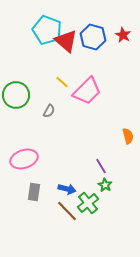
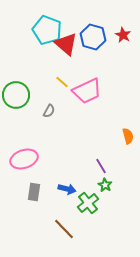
red triangle: moved 3 px down
pink trapezoid: rotated 20 degrees clockwise
brown line: moved 3 px left, 18 px down
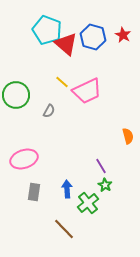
blue arrow: rotated 108 degrees counterclockwise
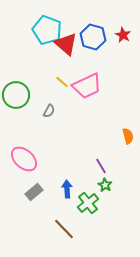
pink trapezoid: moved 5 px up
pink ellipse: rotated 60 degrees clockwise
gray rectangle: rotated 42 degrees clockwise
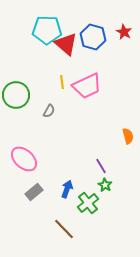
cyan pentagon: rotated 20 degrees counterclockwise
red star: moved 1 px right, 3 px up
yellow line: rotated 40 degrees clockwise
blue arrow: rotated 24 degrees clockwise
